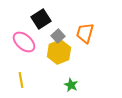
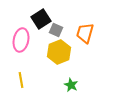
gray square: moved 2 px left, 6 px up; rotated 24 degrees counterclockwise
pink ellipse: moved 3 px left, 2 px up; rotated 60 degrees clockwise
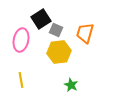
yellow hexagon: rotated 15 degrees clockwise
